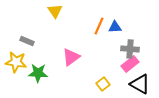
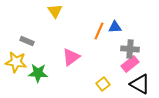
orange line: moved 5 px down
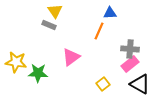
blue triangle: moved 5 px left, 14 px up
gray rectangle: moved 22 px right, 16 px up
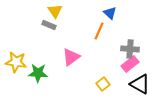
blue triangle: rotated 48 degrees clockwise
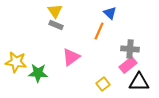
gray rectangle: moved 7 px right
pink rectangle: moved 2 px left, 1 px down
black triangle: moved 1 px left, 2 px up; rotated 30 degrees counterclockwise
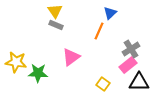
blue triangle: rotated 32 degrees clockwise
gray cross: moved 1 px right; rotated 36 degrees counterclockwise
yellow square: rotated 16 degrees counterclockwise
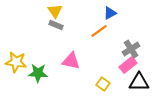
blue triangle: rotated 16 degrees clockwise
orange line: rotated 30 degrees clockwise
pink triangle: moved 4 px down; rotated 48 degrees clockwise
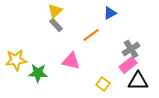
yellow triangle: rotated 21 degrees clockwise
gray rectangle: rotated 24 degrees clockwise
orange line: moved 8 px left, 4 px down
yellow star: moved 2 px up; rotated 15 degrees counterclockwise
black triangle: moved 1 px left, 1 px up
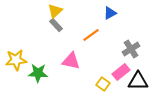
pink rectangle: moved 7 px left, 7 px down
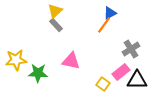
orange line: moved 13 px right, 10 px up; rotated 18 degrees counterclockwise
black triangle: moved 1 px left, 1 px up
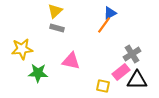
gray rectangle: moved 1 px right, 3 px down; rotated 32 degrees counterclockwise
gray cross: moved 1 px right, 5 px down
yellow star: moved 6 px right, 11 px up
yellow square: moved 2 px down; rotated 24 degrees counterclockwise
